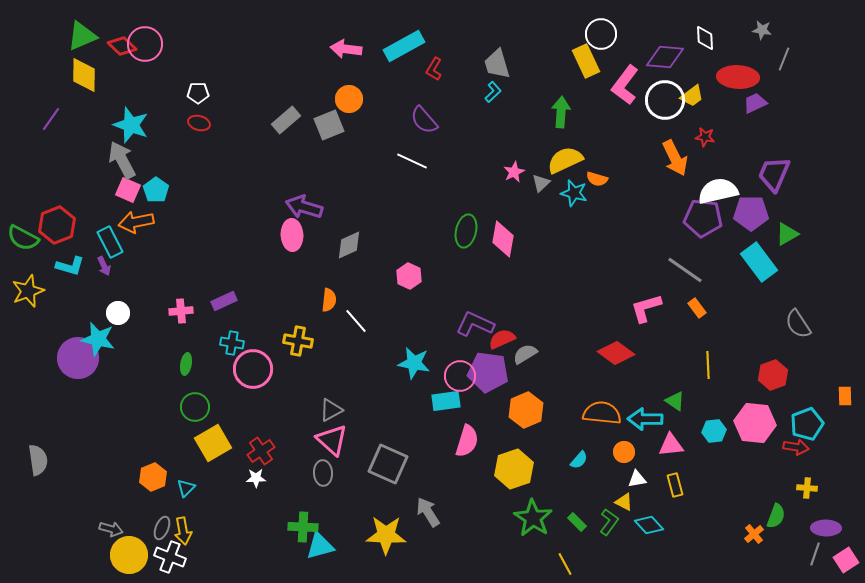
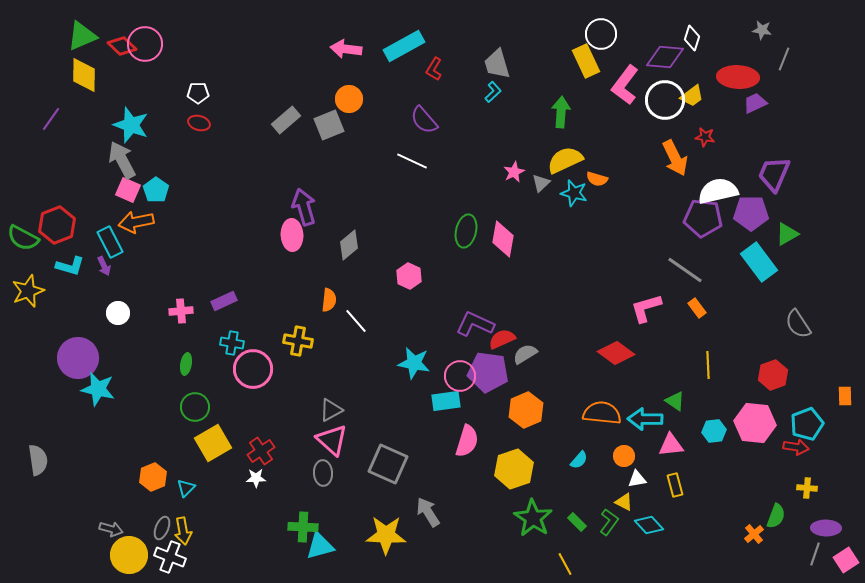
white diamond at (705, 38): moved 13 px left; rotated 20 degrees clockwise
purple arrow at (304, 207): rotated 57 degrees clockwise
gray diamond at (349, 245): rotated 16 degrees counterclockwise
cyan star at (98, 339): moved 50 px down
orange circle at (624, 452): moved 4 px down
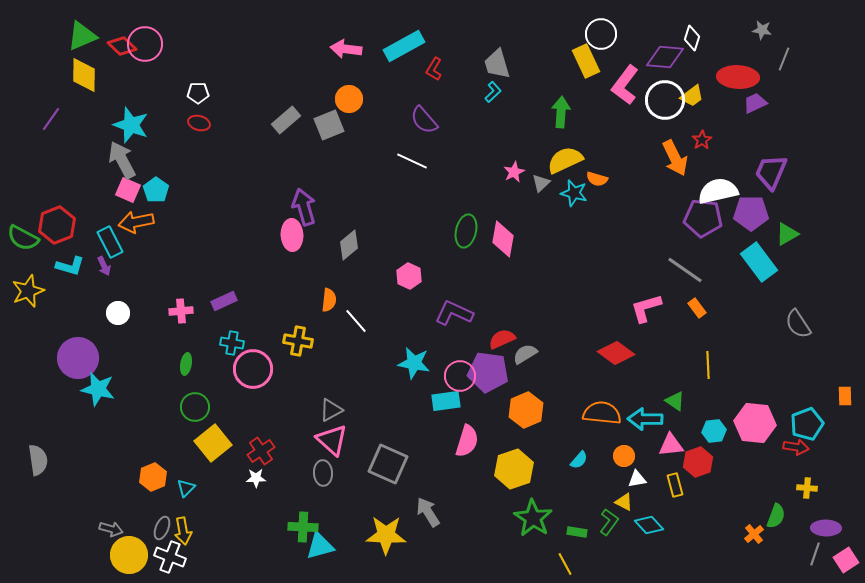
red star at (705, 137): moved 3 px left, 3 px down; rotated 30 degrees clockwise
purple trapezoid at (774, 174): moved 3 px left, 2 px up
purple L-shape at (475, 324): moved 21 px left, 11 px up
red hexagon at (773, 375): moved 75 px left, 87 px down
yellow square at (213, 443): rotated 9 degrees counterclockwise
green rectangle at (577, 522): moved 10 px down; rotated 36 degrees counterclockwise
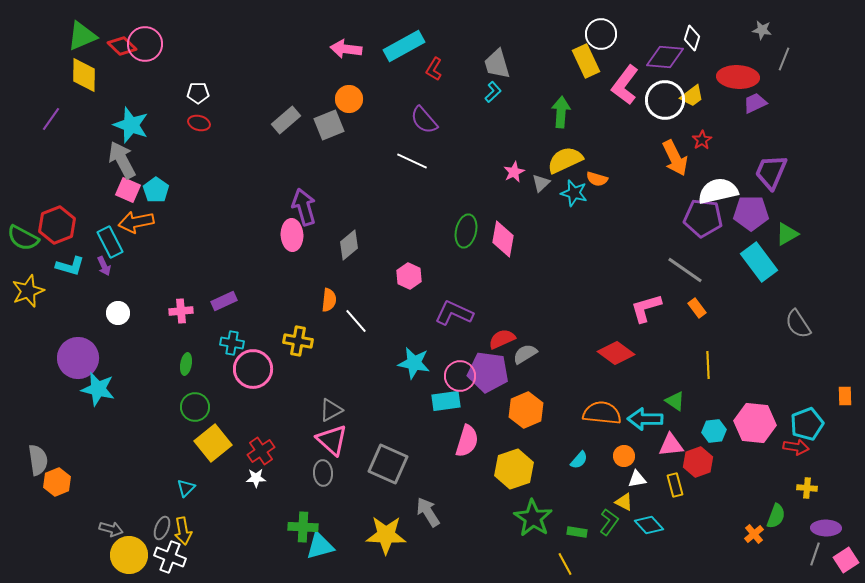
orange hexagon at (153, 477): moved 96 px left, 5 px down
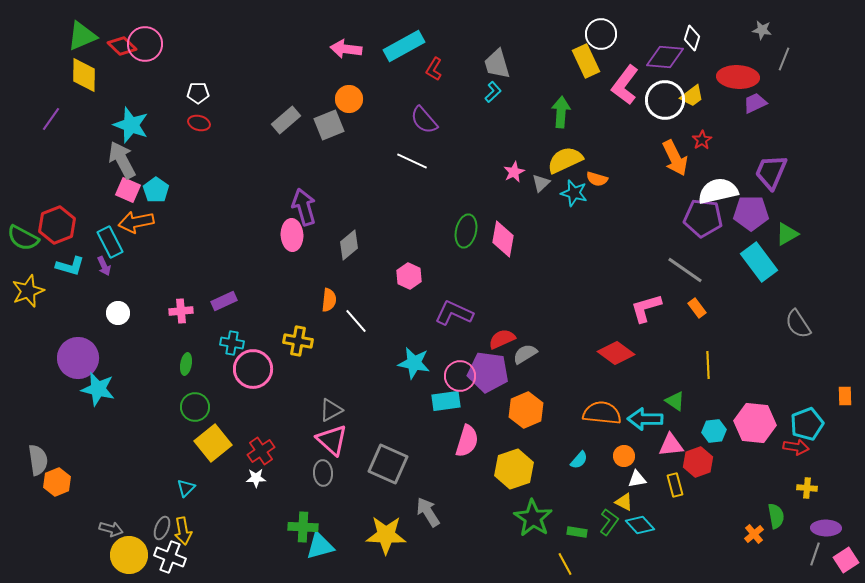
green semicircle at (776, 516): rotated 30 degrees counterclockwise
cyan diamond at (649, 525): moved 9 px left
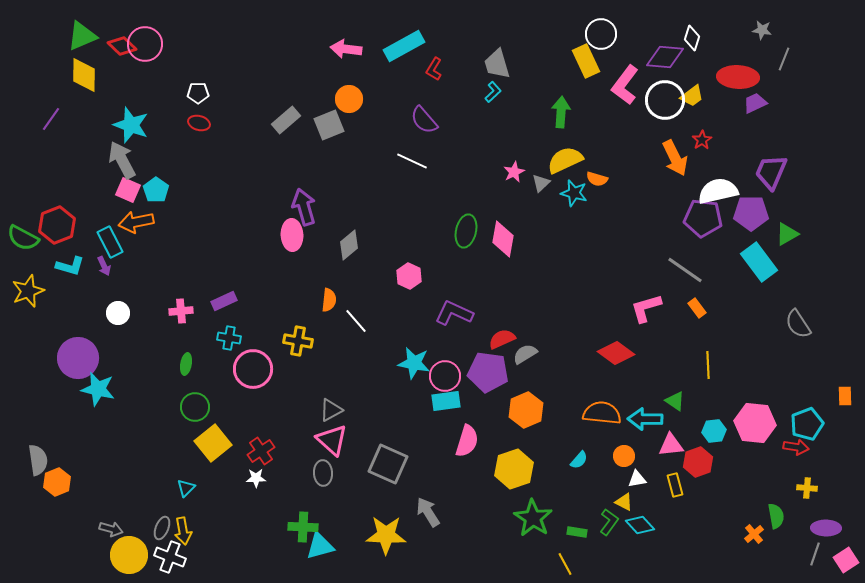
cyan cross at (232, 343): moved 3 px left, 5 px up
pink circle at (460, 376): moved 15 px left
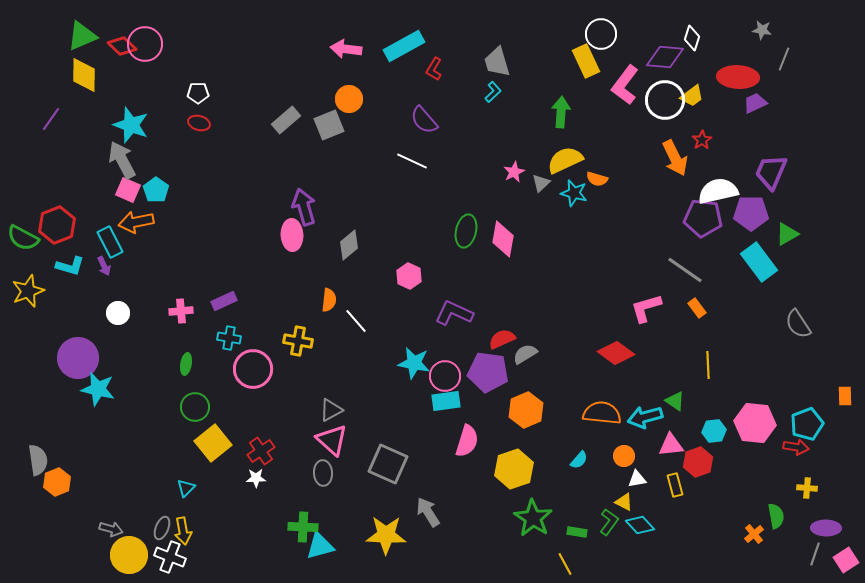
gray trapezoid at (497, 64): moved 2 px up
cyan arrow at (645, 419): moved 2 px up; rotated 16 degrees counterclockwise
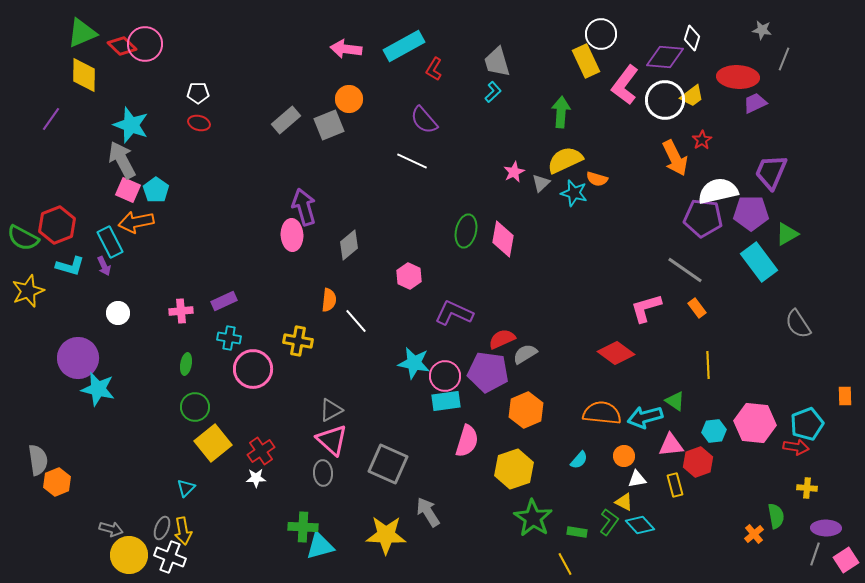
green triangle at (82, 36): moved 3 px up
